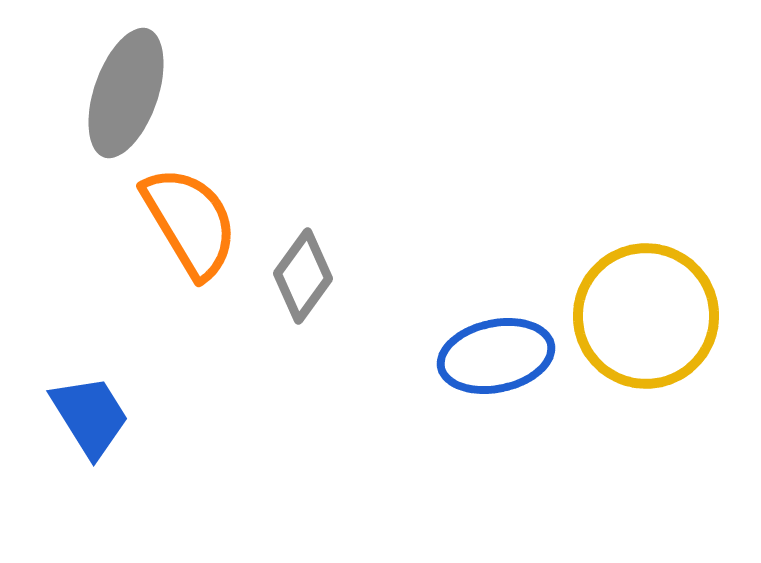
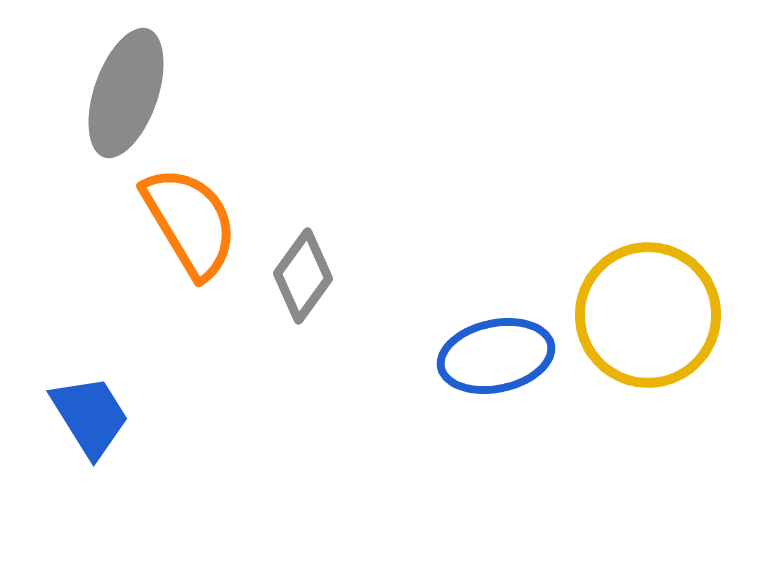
yellow circle: moved 2 px right, 1 px up
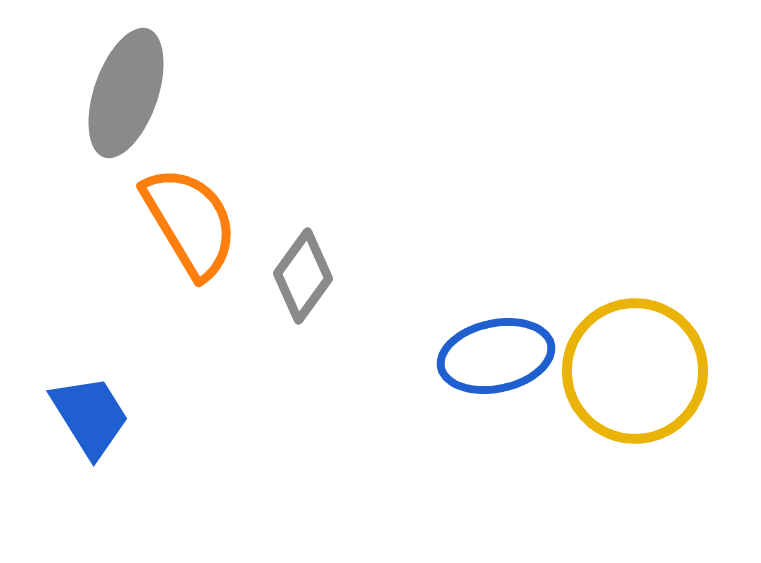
yellow circle: moved 13 px left, 56 px down
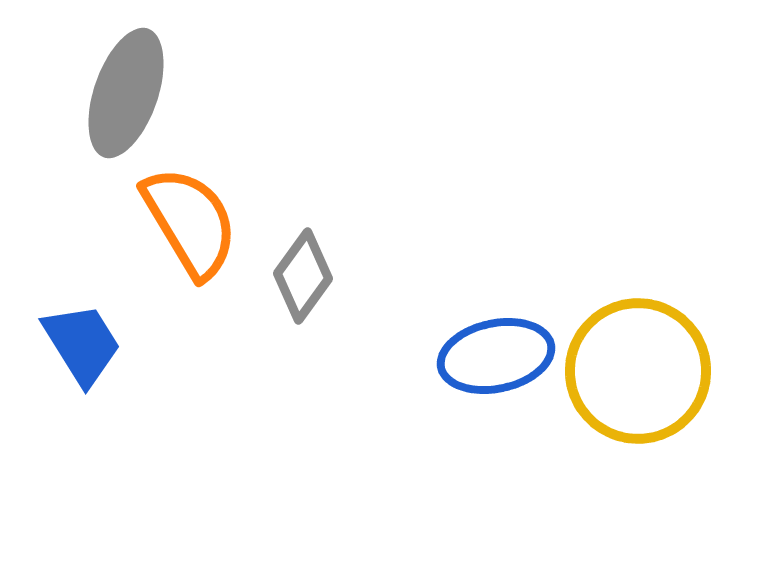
yellow circle: moved 3 px right
blue trapezoid: moved 8 px left, 72 px up
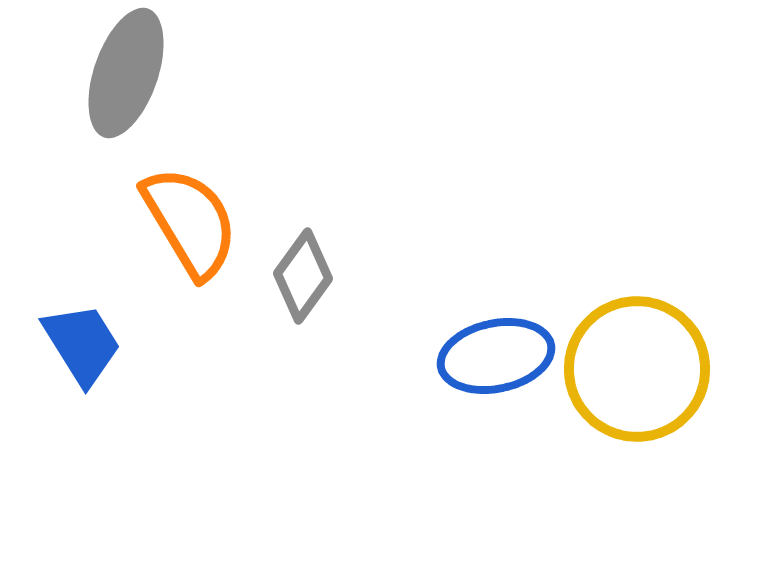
gray ellipse: moved 20 px up
yellow circle: moved 1 px left, 2 px up
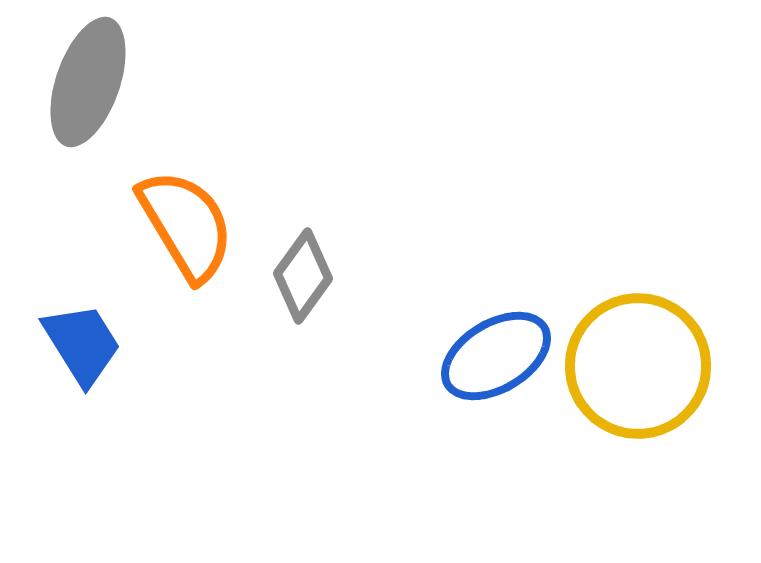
gray ellipse: moved 38 px left, 9 px down
orange semicircle: moved 4 px left, 3 px down
blue ellipse: rotated 19 degrees counterclockwise
yellow circle: moved 1 px right, 3 px up
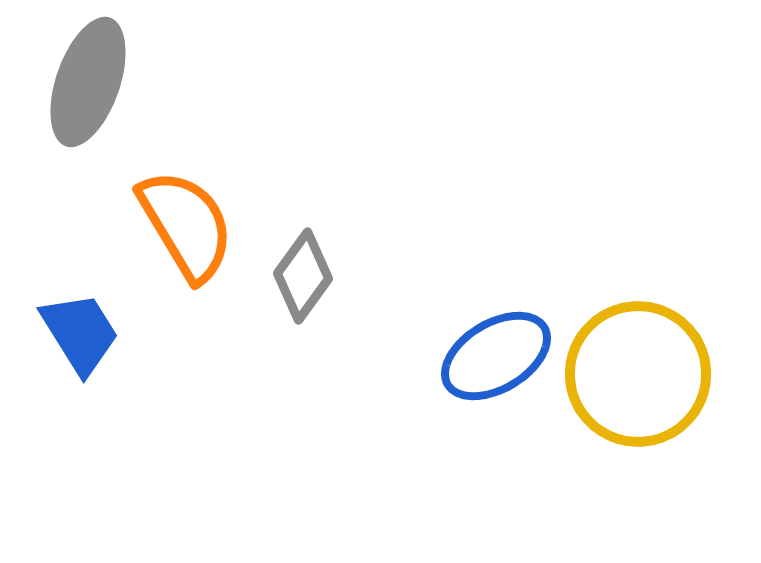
blue trapezoid: moved 2 px left, 11 px up
yellow circle: moved 8 px down
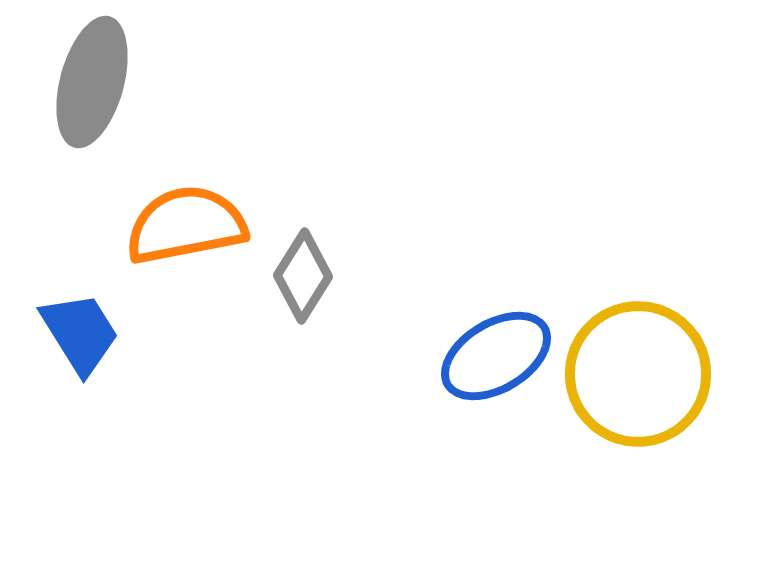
gray ellipse: moved 4 px right; rotated 4 degrees counterclockwise
orange semicircle: rotated 70 degrees counterclockwise
gray diamond: rotated 4 degrees counterclockwise
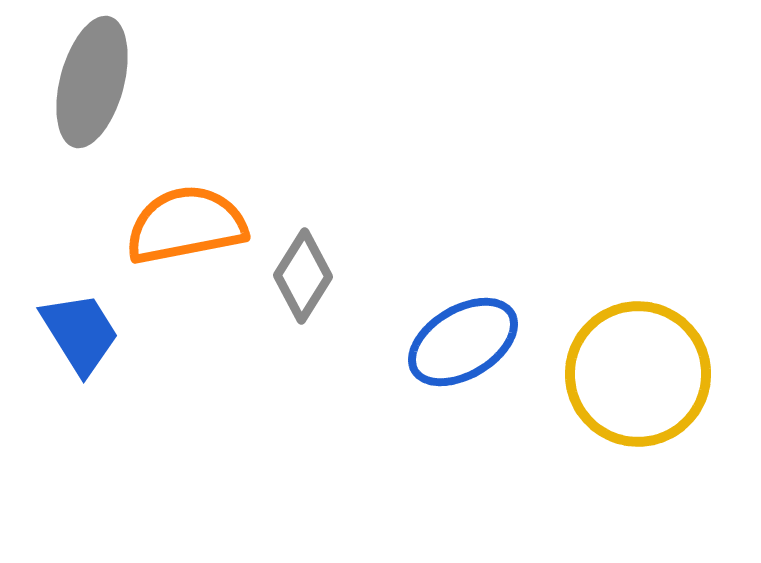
blue ellipse: moved 33 px left, 14 px up
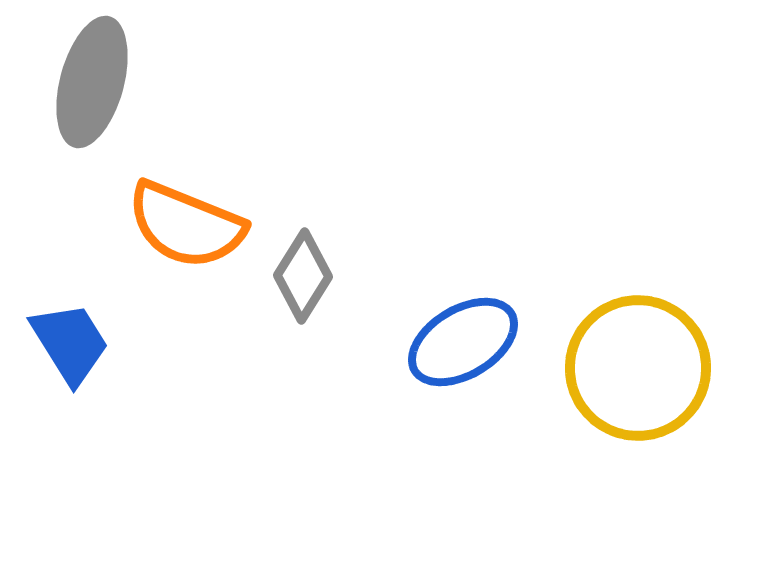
orange semicircle: rotated 147 degrees counterclockwise
blue trapezoid: moved 10 px left, 10 px down
yellow circle: moved 6 px up
